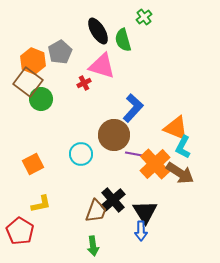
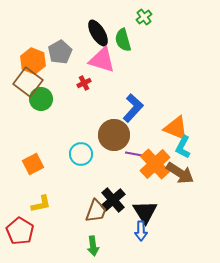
black ellipse: moved 2 px down
pink triangle: moved 6 px up
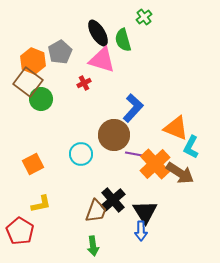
cyan L-shape: moved 8 px right
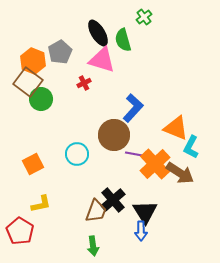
cyan circle: moved 4 px left
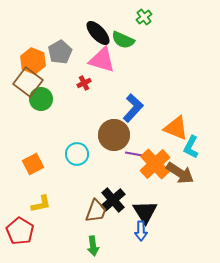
black ellipse: rotated 12 degrees counterclockwise
green semicircle: rotated 50 degrees counterclockwise
